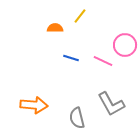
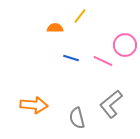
gray L-shape: rotated 80 degrees clockwise
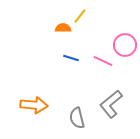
orange semicircle: moved 8 px right
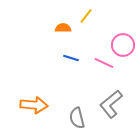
yellow line: moved 6 px right
pink circle: moved 2 px left
pink line: moved 1 px right, 2 px down
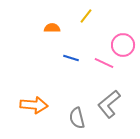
orange semicircle: moved 11 px left
gray L-shape: moved 2 px left
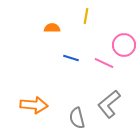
yellow line: rotated 28 degrees counterclockwise
pink circle: moved 1 px right
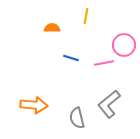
pink line: rotated 36 degrees counterclockwise
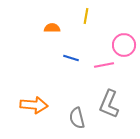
pink line: moved 2 px down
gray L-shape: rotated 28 degrees counterclockwise
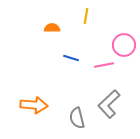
gray L-shape: rotated 24 degrees clockwise
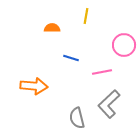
pink line: moved 2 px left, 7 px down
orange arrow: moved 19 px up
